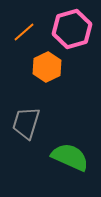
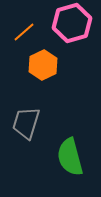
pink hexagon: moved 6 px up
orange hexagon: moved 4 px left, 2 px up
green semicircle: rotated 129 degrees counterclockwise
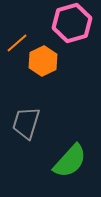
orange line: moved 7 px left, 11 px down
orange hexagon: moved 4 px up
green semicircle: moved 4 px down; rotated 123 degrees counterclockwise
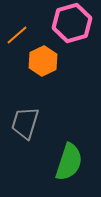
orange line: moved 8 px up
gray trapezoid: moved 1 px left
green semicircle: moved 1 px left, 1 px down; rotated 24 degrees counterclockwise
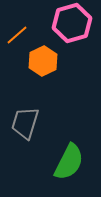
green semicircle: rotated 9 degrees clockwise
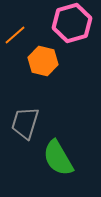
orange line: moved 2 px left
orange hexagon: rotated 20 degrees counterclockwise
green semicircle: moved 11 px left, 4 px up; rotated 123 degrees clockwise
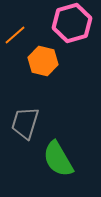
green semicircle: moved 1 px down
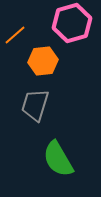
orange hexagon: rotated 20 degrees counterclockwise
gray trapezoid: moved 10 px right, 18 px up
